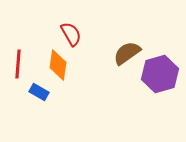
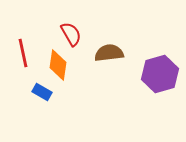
brown semicircle: moved 18 px left; rotated 28 degrees clockwise
red line: moved 5 px right, 11 px up; rotated 16 degrees counterclockwise
blue rectangle: moved 3 px right
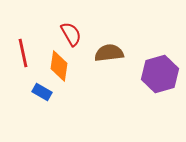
orange diamond: moved 1 px right, 1 px down
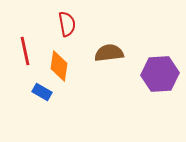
red semicircle: moved 4 px left, 10 px up; rotated 20 degrees clockwise
red line: moved 2 px right, 2 px up
purple hexagon: rotated 12 degrees clockwise
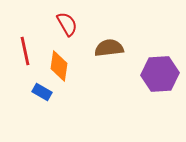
red semicircle: rotated 20 degrees counterclockwise
brown semicircle: moved 5 px up
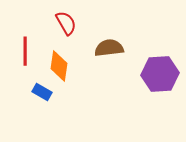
red semicircle: moved 1 px left, 1 px up
red line: rotated 12 degrees clockwise
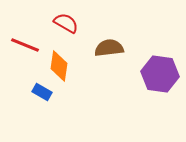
red semicircle: rotated 30 degrees counterclockwise
red line: moved 6 px up; rotated 68 degrees counterclockwise
purple hexagon: rotated 12 degrees clockwise
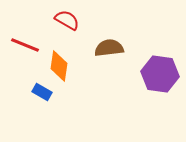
red semicircle: moved 1 px right, 3 px up
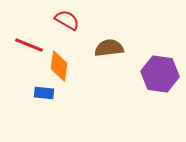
red line: moved 4 px right
blue rectangle: moved 2 px right, 1 px down; rotated 24 degrees counterclockwise
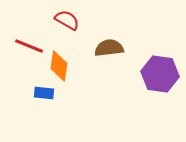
red line: moved 1 px down
